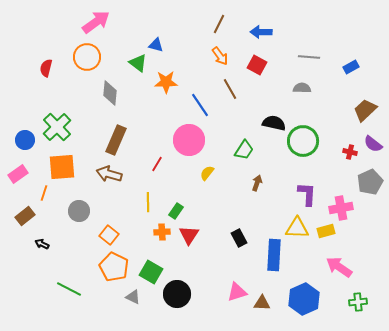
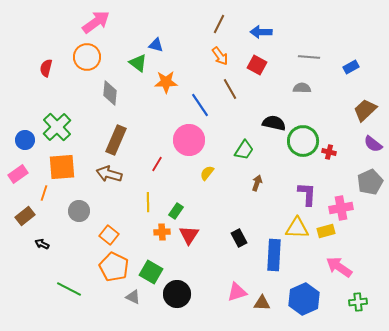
red cross at (350, 152): moved 21 px left
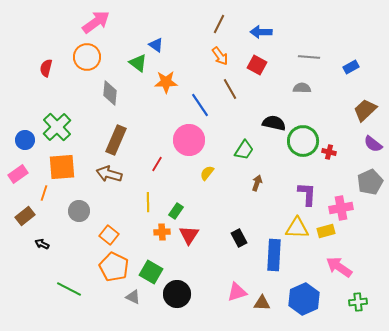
blue triangle at (156, 45): rotated 21 degrees clockwise
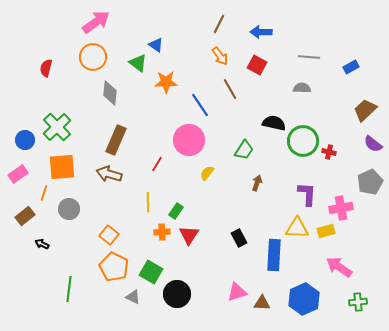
orange circle at (87, 57): moved 6 px right
gray circle at (79, 211): moved 10 px left, 2 px up
green line at (69, 289): rotated 70 degrees clockwise
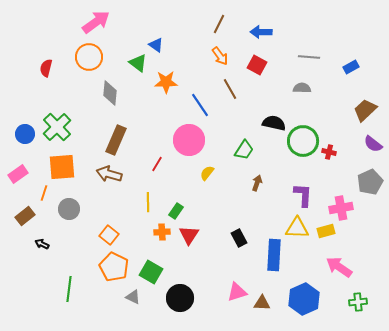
orange circle at (93, 57): moved 4 px left
blue circle at (25, 140): moved 6 px up
purple L-shape at (307, 194): moved 4 px left, 1 px down
black circle at (177, 294): moved 3 px right, 4 px down
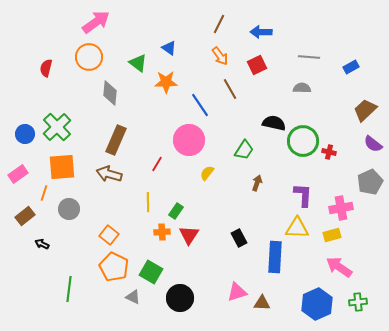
blue triangle at (156, 45): moved 13 px right, 3 px down
red square at (257, 65): rotated 36 degrees clockwise
yellow rectangle at (326, 231): moved 6 px right, 4 px down
blue rectangle at (274, 255): moved 1 px right, 2 px down
blue hexagon at (304, 299): moved 13 px right, 5 px down
